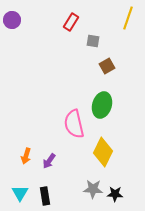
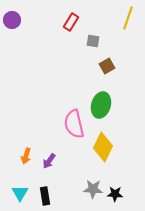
green ellipse: moved 1 px left
yellow diamond: moved 5 px up
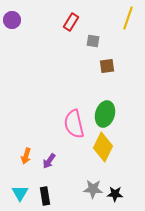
brown square: rotated 21 degrees clockwise
green ellipse: moved 4 px right, 9 px down
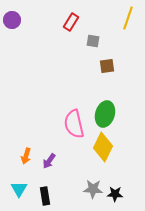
cyan triangle: moved 1 px left, 4 px up
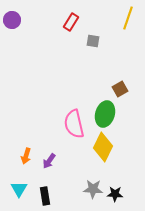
brown square: moved 13 px right, 23 px down; rotated 21 degrees counterclockwise
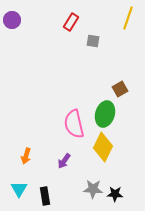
purple arrow: moved 15 px right
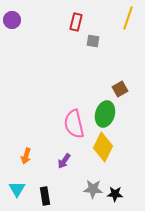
red rectangle: moved 5 px right; rotated 18 degrees counterclockwise
cyan triangle: moved 2 px left
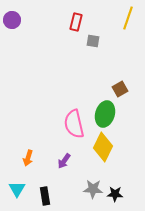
orange arrow: moved 2 px right, 2 px down
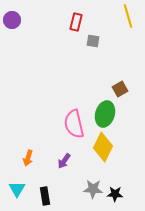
yellow line: moved 2 px up; rotated 35 degrees counterclockwise
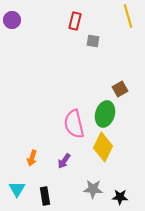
red rectangle: moved 1 px left, 1 px up
orange arrow: moved 4 px right
black star: moved 5 px right, 3 px down
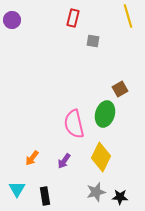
red rectangle: moved 2 px left, 3 px up
yellow diamond: moved 2 px left, 10 px down
orange arrow: rotated 21 degrees clockwise
gray star: moved 3 px right, 3 px down; rotated 18 degrees counterclockwise
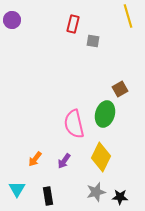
red rectangle: moved 6 px down
orange arrow: moved 3 px right, 1 px down
black rectangle: moved 3 px right
